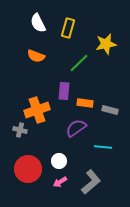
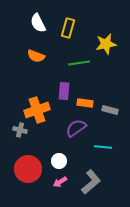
green line: rotated 35 degrees clockwise
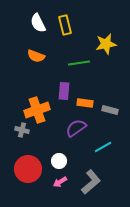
yellow rectangle: moved 3 px left, 3 px up; rotated 30 degrees counterclockwise
gray cross: moved 2 px right
cyan line: rotated 36 degrees counterclockwise
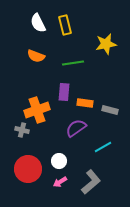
green line: moved 6 px left
purple rectangle: moved 1 px down
